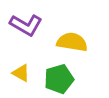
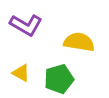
yellow semicircle: moved 7 px right
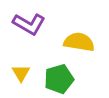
purple L-shape: moved 3 px right, 1 px up
yellow triangle: rotated 30 degrees clockwise
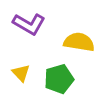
yellow triangle: rotated 12 degrees counterclockwise
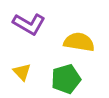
yellow triangle: moved 1 px right, 1 px up
green pentagon: moved 7 px right
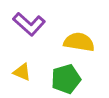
purple L-shape: rotated 12 degrees clockwise
yellow triangle: rotated 24 degrees counterclockwise
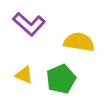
yellow triangle: moved 2 px right, 3 px down
green pentagon: moved 5 px left; rotated 8 degrees counterclockwise
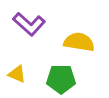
yellow triangle: moved 7 px left, 1 px up
green pentagon: rotated 24 degrees clockwise
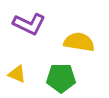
purple L-shape: rotated 16 degrees counterclockwise
green pentagon: moved 1 px up
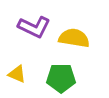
purple L-shape: moved 5 px right, 3 px down
yellow semicircle: moved 5 px left, 4 px up
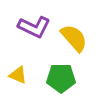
yellow semicircle: rotated 40 degrees clockwise
yellow triangle: moved 1 px right, 1 px down
